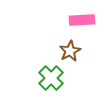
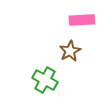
green cross: moved 6 px left, 2 px down; rotated 15 degrees counterclockwise
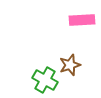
brown star: moved 14 px down; rotated 10 degrees clockwise
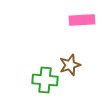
green cross: rotated 25 degrees counterclockwise
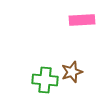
brown star: moved 2 px right, 7 px down
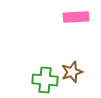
pink rectangle: moved 6 px left, 3 px up
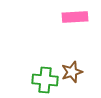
pink rectangle: moved 1 px left
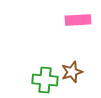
pink rectangle: moved 3 px right, 3 px down
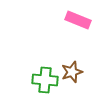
pink rectangle: rotated 25 degrees clockwise
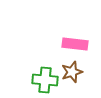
pink rectangle: moved 3 px left, 24 px down; rotated 15 degrees counterclockwise
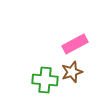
pink rectangle: rotated 35 degrees counterclockwise
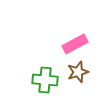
brown star: moved 6 px right
